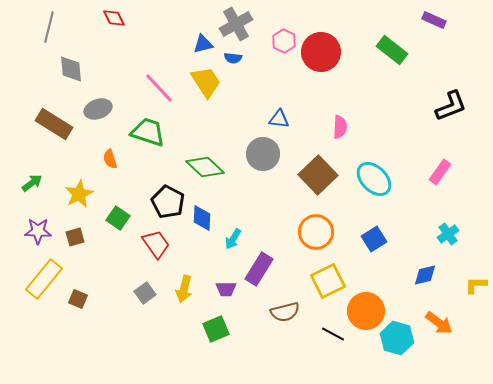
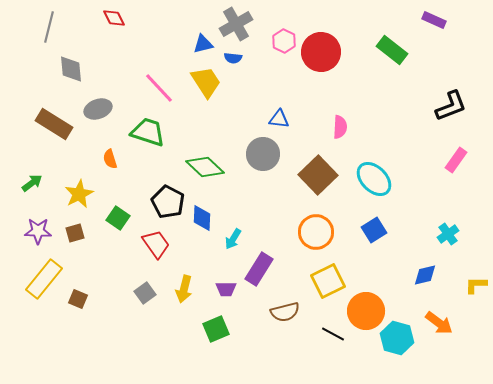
pink rectangle at (440, 172): moved 16 px right, 12 px up
brown square at (75, 237): moved 4 px up
blue square at (374, 239): moved 9 px up
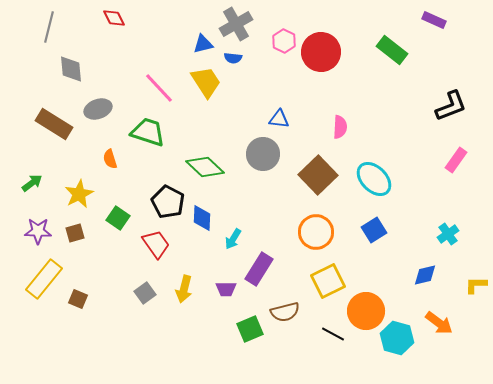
green square at (216, 329): moved 34 px right
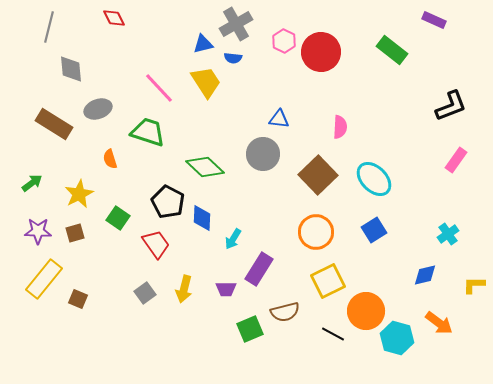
yellow L-shape at (476, 285): moved 2 px left
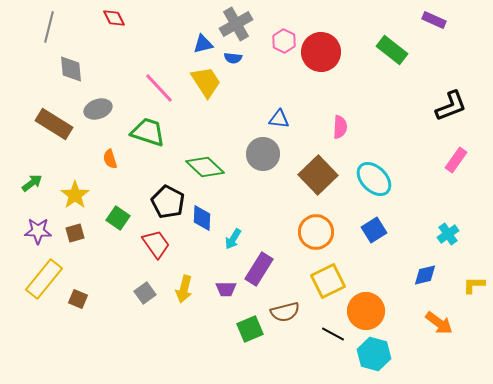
yellow star at (79, 194): moved 4 px left, 1 px down; rotated 8 degrees counterclockwise
cyan hexagon at (397, 338): moved 23 px left, 16 px down
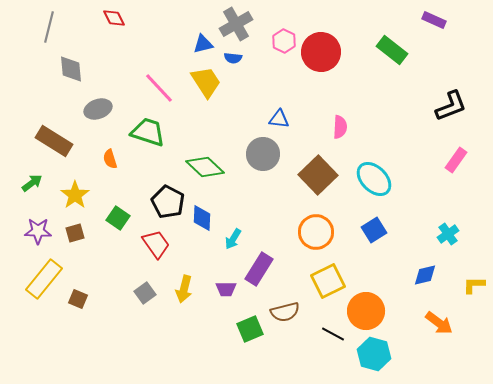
brown rectangle at (54, 124): moved 17 px down
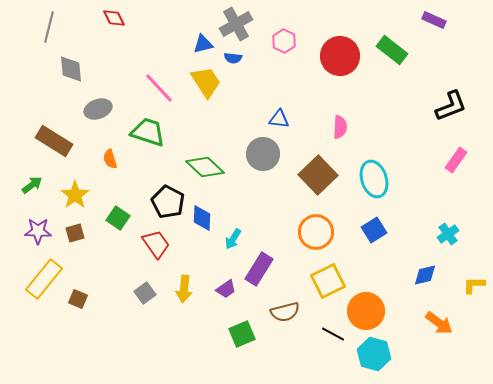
red circle at (321, 52): moved 19 px right, 4 px down
cyan ellipse at (374, 179): rotated 27 degrees clockwise
green arrow at (32, 183): moved 2 px down
yellow arrow at (184, 289): rotated 8 degrees counterclockwise
purple trapezoid at (226, 289): rotated 35 degrees counterclockwise
green square at (250, 329): moved 8 px left, 5 px down
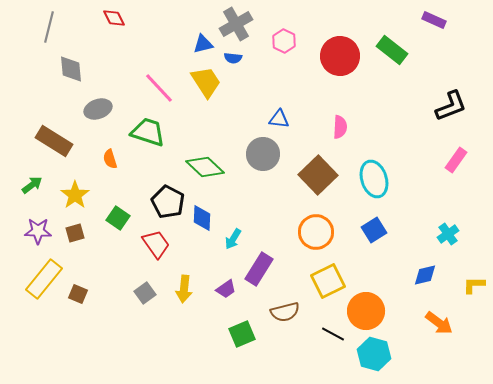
brown square at (78, 299): moved 5 px up
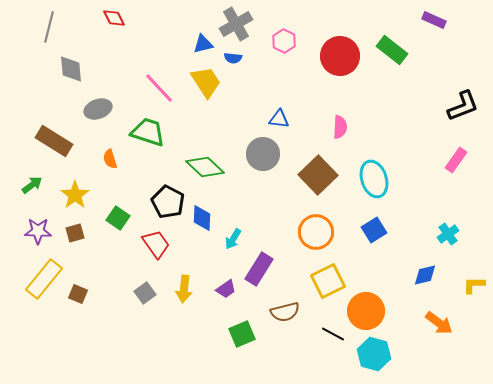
black L-shape at (451, 106): moved 12 px right
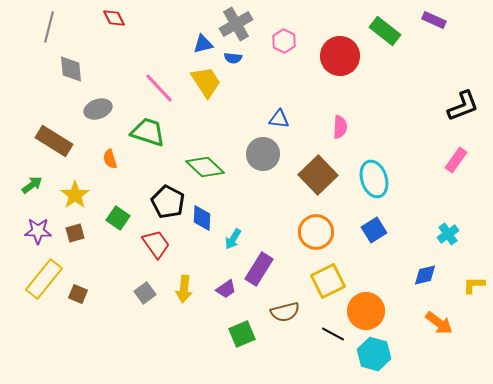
green rectangle at (392, 50): moved 7 px left, 19 px up
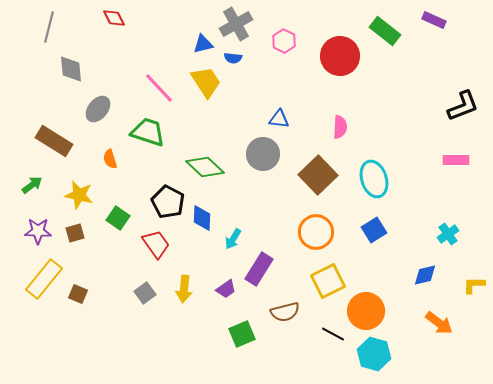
gray ellipse at (98, 109): rotated 32 degrees counterclockwise
pink rectangle at (456, 160): rotated 55 degrees clockwise
yellow star at (75, 195): moved 4 px right; rotated 24 degrees counterclockwise
